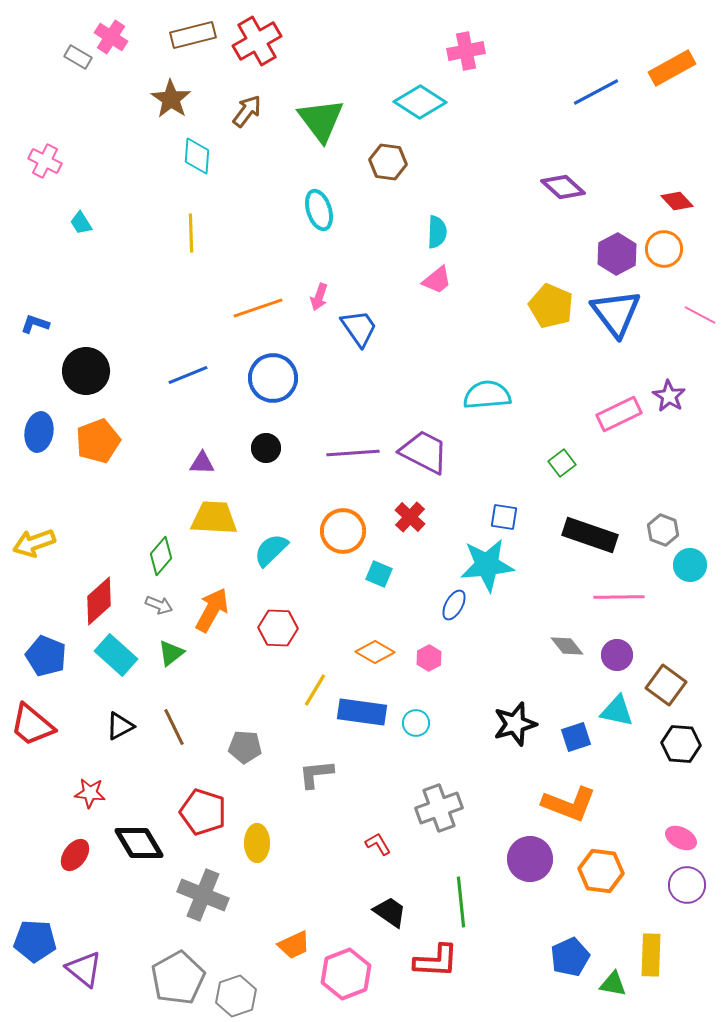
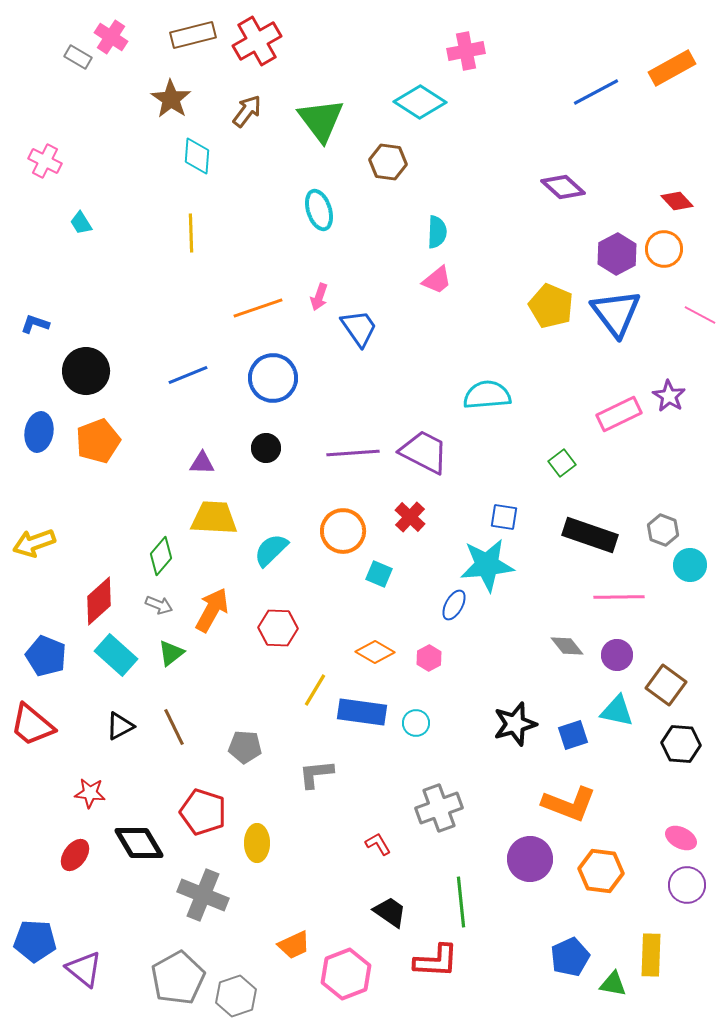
blue square at (576, 737): moved 3 px left, 2 px up
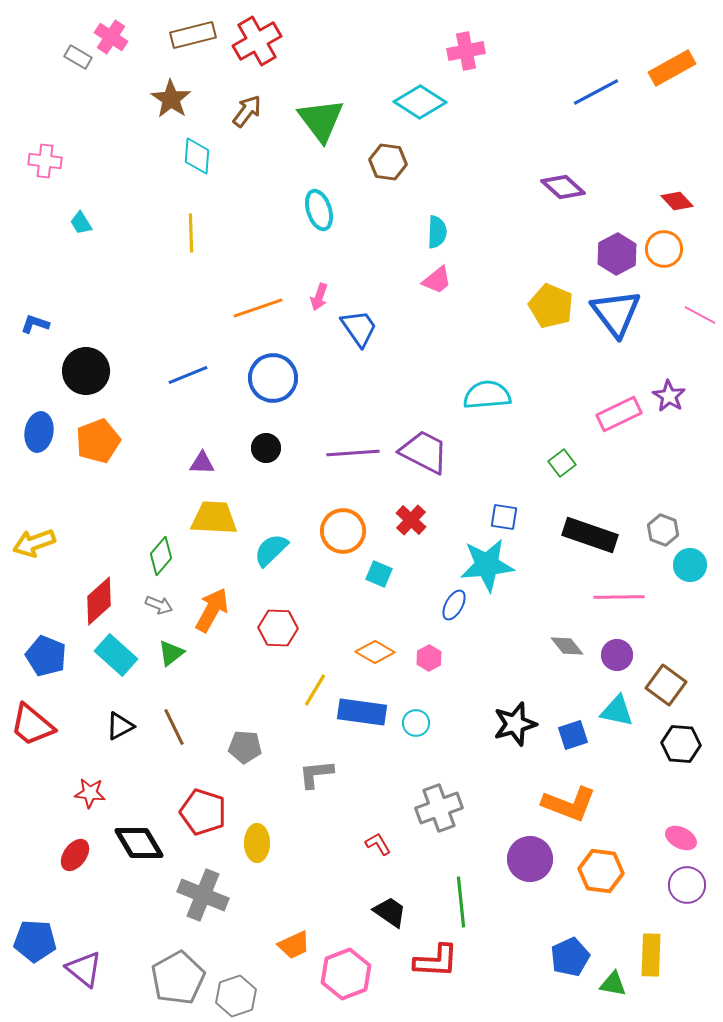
pink cross at (45, 161): rotated 20 degrees counterclockwise
red cross at (410, 517): moved 1 px right, 3 px down
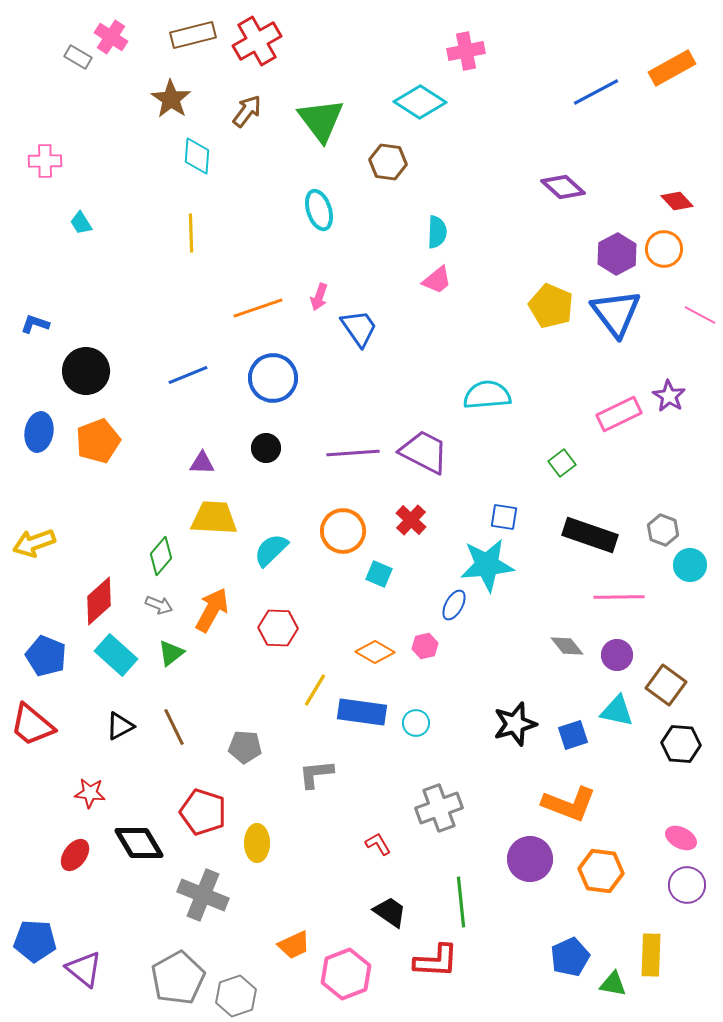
pink cross at (45, 161): rotated 8 degrees counterclockwise
pink hexagon at (429, 658): moved 4 px left, 12 px up; rotated 15 degrees clockwise
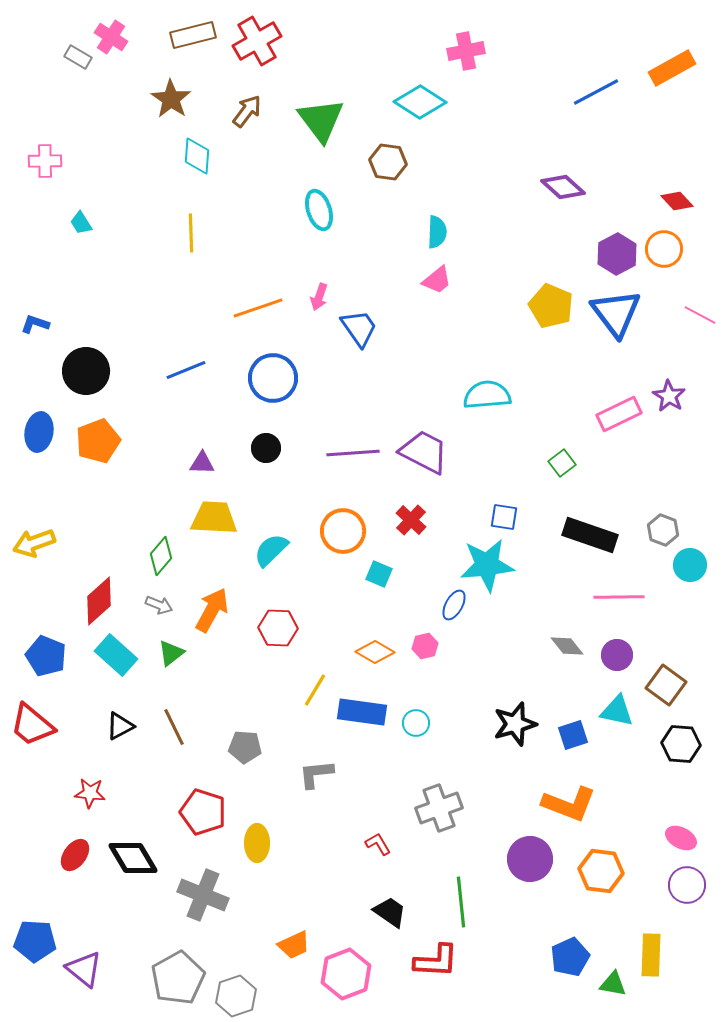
blue line at (188, 375): moved 2 px left, 5 px up
black diamond at (139, 843): moved 6 px left, 15 px down
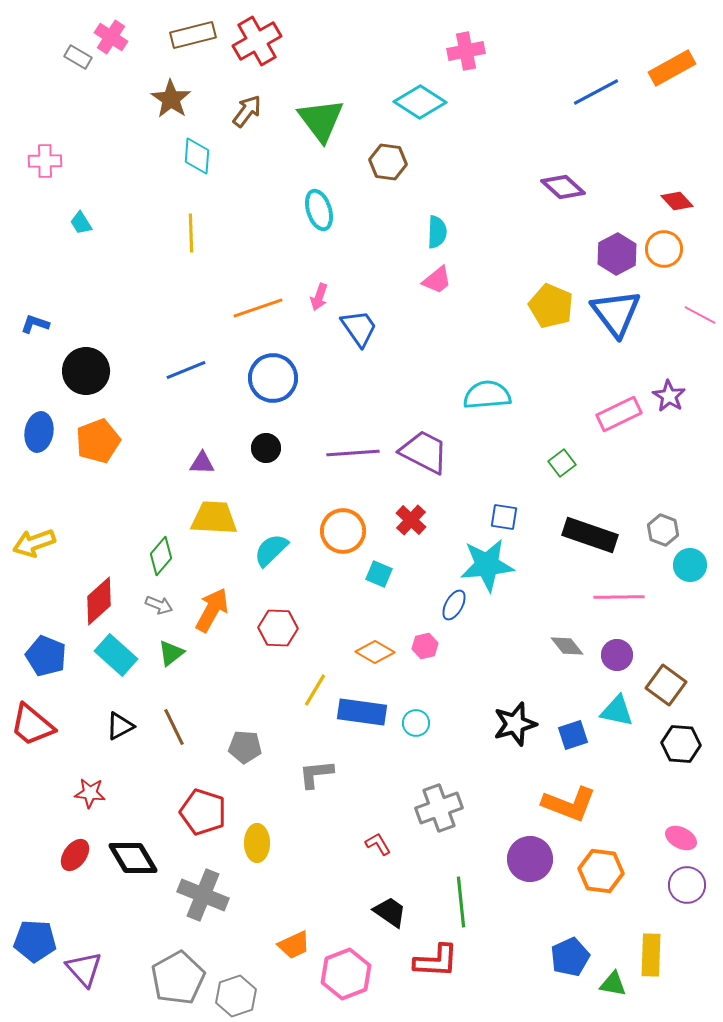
purple triangle at (84, 969): rotated 9 degrees clockwise
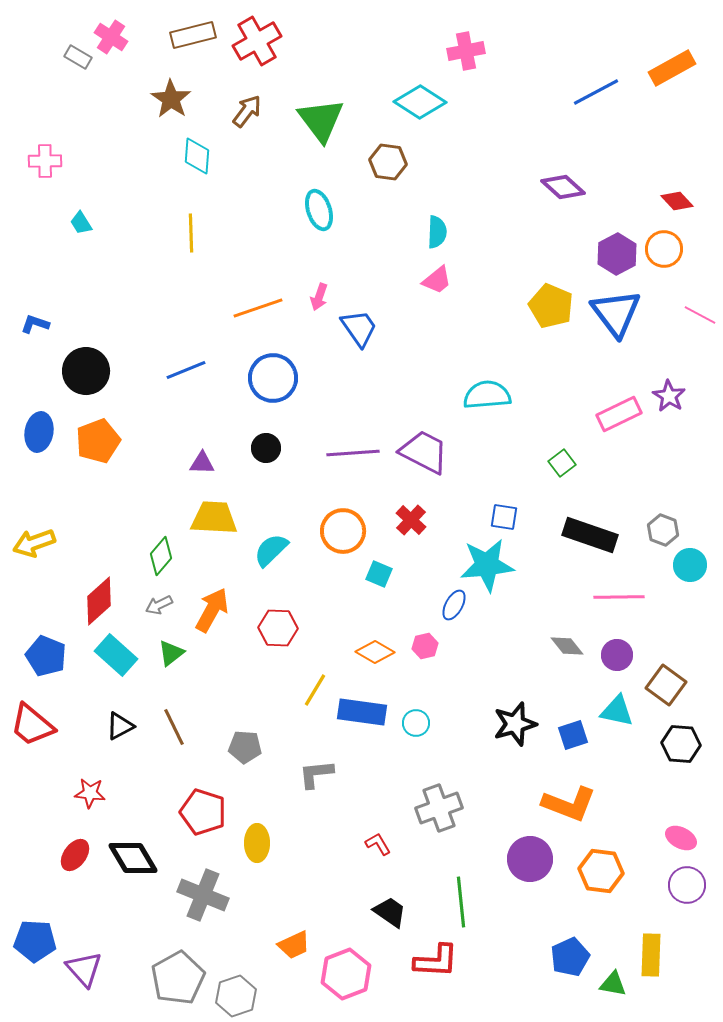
gray arrow at (159, 605): rotated 132 degrees clockwise
